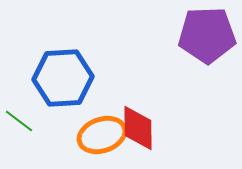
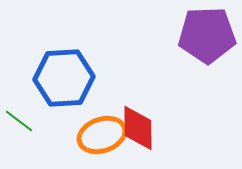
blue hexagon: moved 1 px right
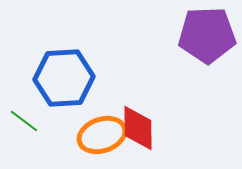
green line: moved 5 px right
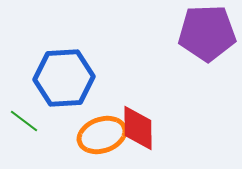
purple pentagon: moved 2 px up
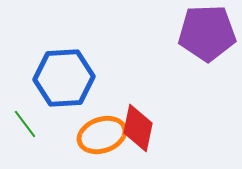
green line: moved 1 px right, 3 px down; rotated 16 degrees clockwise
red diamond: rotated 12 degrees clockwise
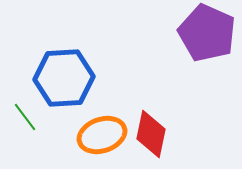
purple pentagon: rotated 26 degrees clockwise
green line: moved 7 px up
red diamond: moved 13 px right, 6 px down
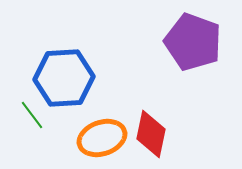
purple pentagon: moved 14 px left, 9 px down; rotated 4 degrees counterclockwise
green line: moved 7 px right, 2 px up
orange ellipse: moved 3 px down
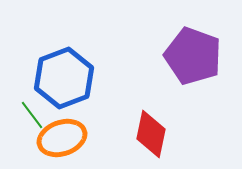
purple pentagon: moved 14 px down
blue hexagon: rotated 18 degrees counterclockwise
orange ellipse: moved 40 px left
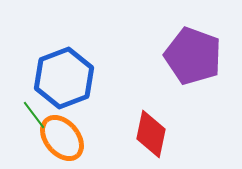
green line: moved 2 px right
orange ellipse: rotated 69 degrees clockwise
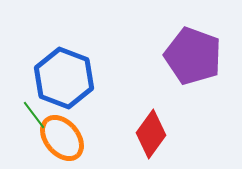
blue hexagon: rotated 18 degrees counterclockwise
red diamond: rotated 24 degrees clockwise
